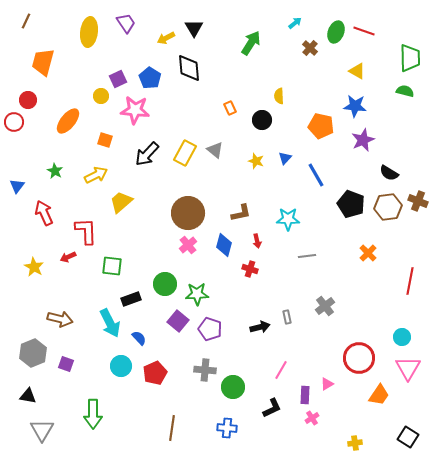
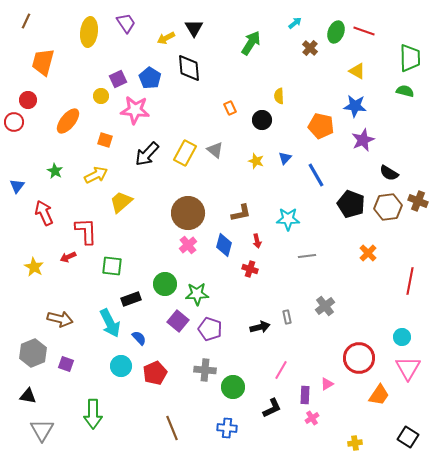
brown line at (172, 428): rotated 30 degrees counterclockwise
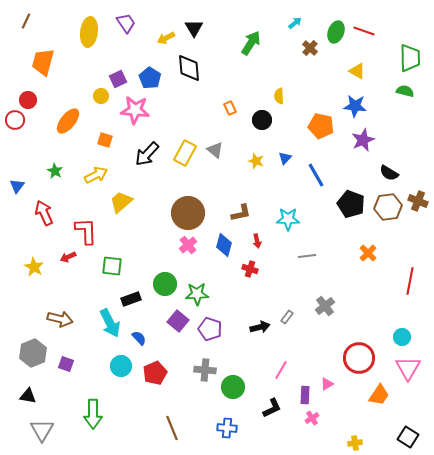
red circle at (14, 122): moved 1 px right, 2 px up
gray rectangle at (287, 317): rotated 48 degrees clockwise
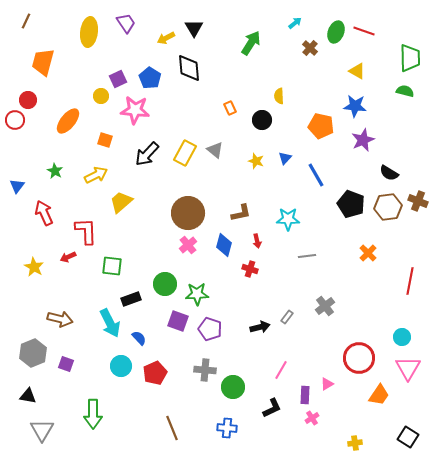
purple square at (178, 321): rotated 20 degrees counterclockwise
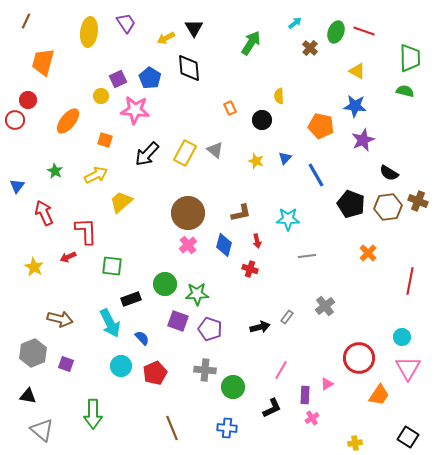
blue semicircle at (139, 338): moved 3 px right
gray triangle at (42, 430): rotated 20 degrees counterclockwise
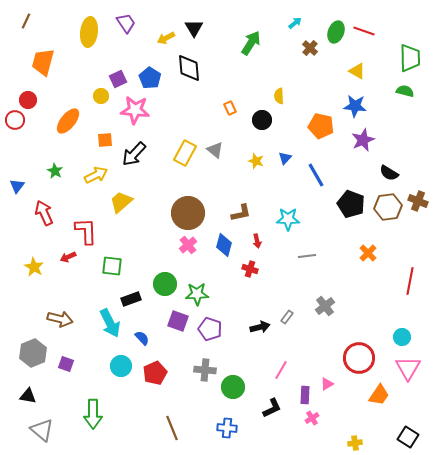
orange square at (105, 140): rotated 21 degrees counterclockwise
black arrow at (147, 154): moved 13 px left
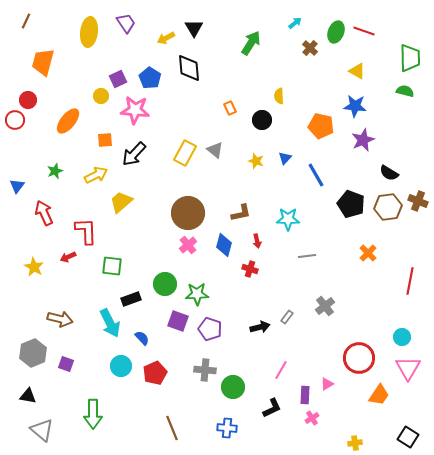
green star at (55, 171): rotated 21 degrees clockwise
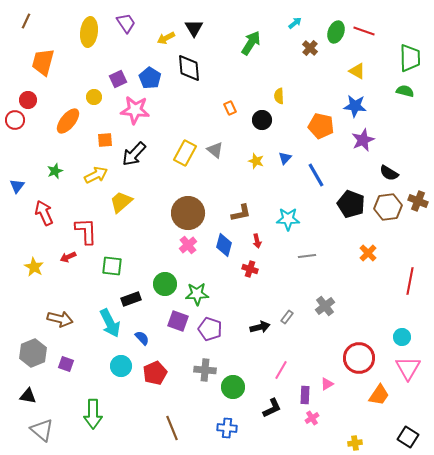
yellow circle at (101, 96): moved 7 px left, 1 px down
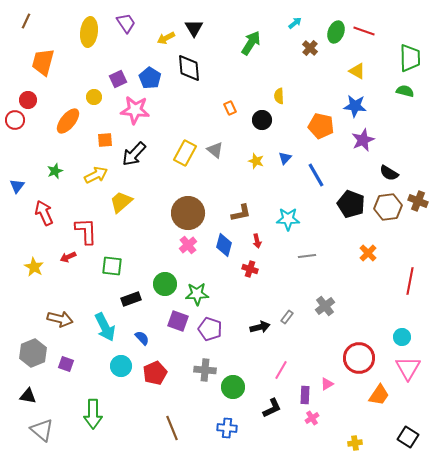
cyan arrow at (110, 323): moved 5 px left, 4 px down
